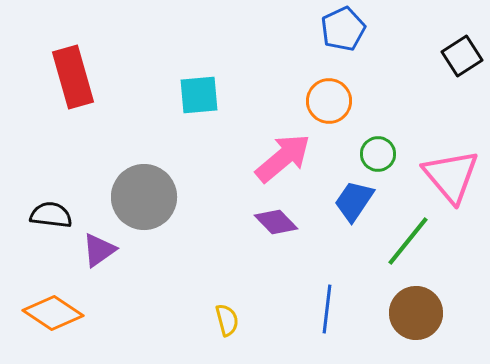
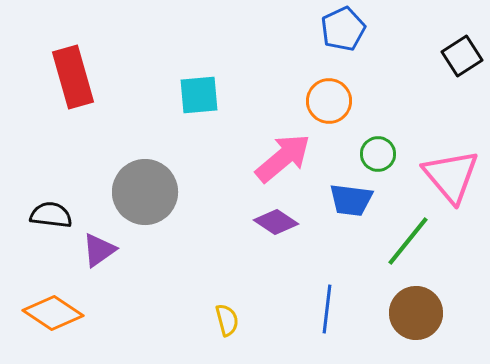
gray circle: moved 1 px right, 5 px up
blue trapezoid: moved 3 px left, 1 px up; rotated 117 degrees counterclockwise
purple diamond: rotated 12 degrees counterclockwise
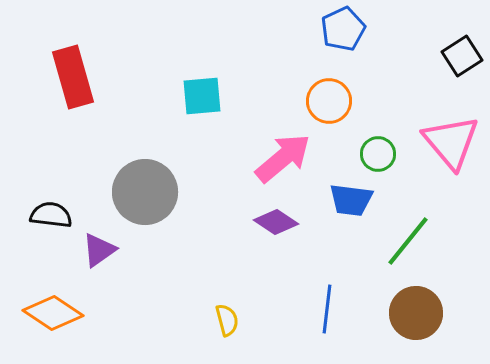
cyan square: moved 3 px right, 1 px down
pink triangle: moved 34 px up
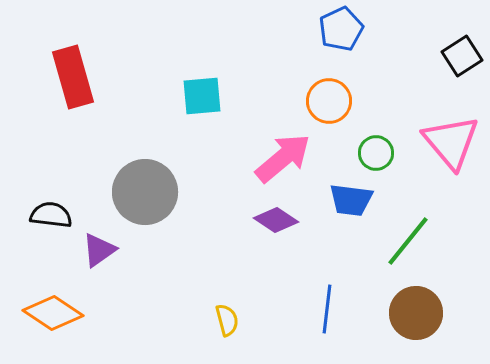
blue pentagon: moved 2 px left
green circle: moved 2 px left, 1 px up
purple diamond: moved 2 px up
